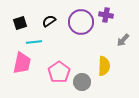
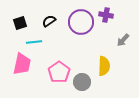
pink trapezoid: moved 1 px down
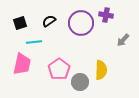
purple circle: moved 1 px down
yellow semicircle: moved 3 px left, 4 px down
pink pentagon: moved 3 px up
gray circle: moved 2 px left
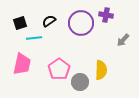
cyan line: moved 4 px up
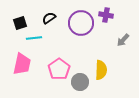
black semicircle: moved 3 px up
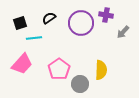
gray arrow: moved 8 px up
pink trapezoid: rotated 30 degrees clockwise
gray circle: moved 2 px down
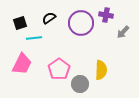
pink trapezoid: rotated 15 degrees counterclockwise
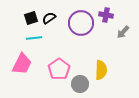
black square: moved 11 px right, 5 px up
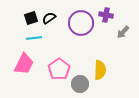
pink trapezoid: moved 2 px right
yellow semicircle: moved 1 px left
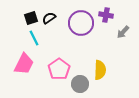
cyan line: rotated 70 degrees clockwise
